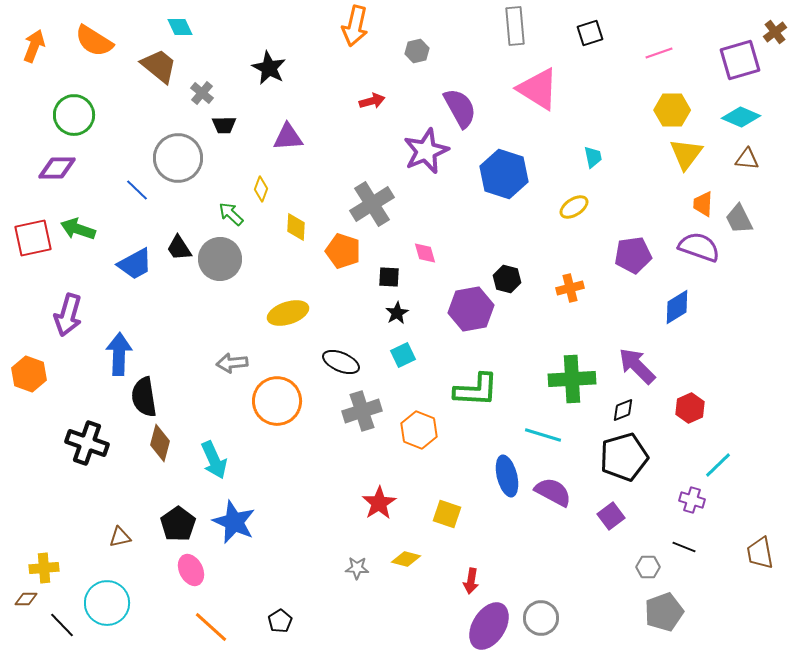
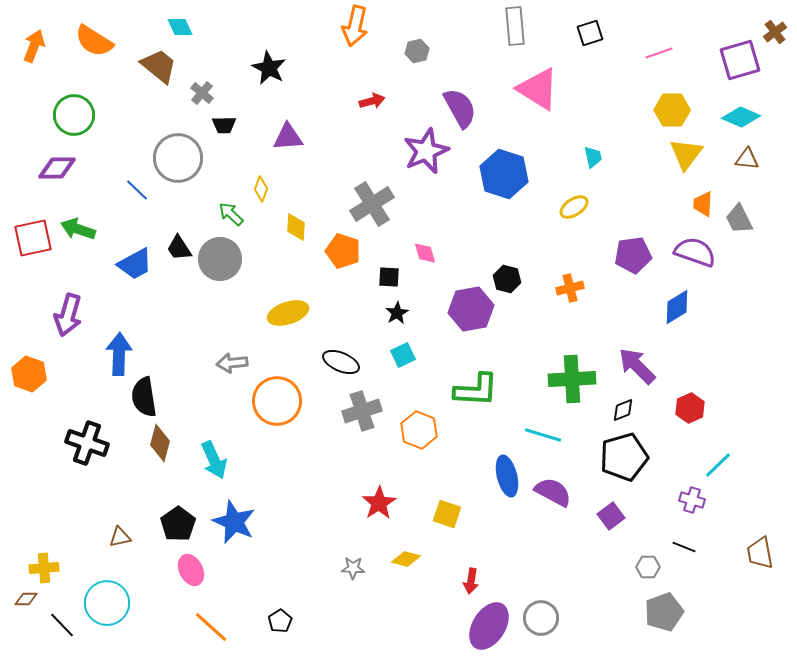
purple semicircle at (699, 247): moved 4 px left, 5 px down
gray star at (357, 568): moved 4 px left
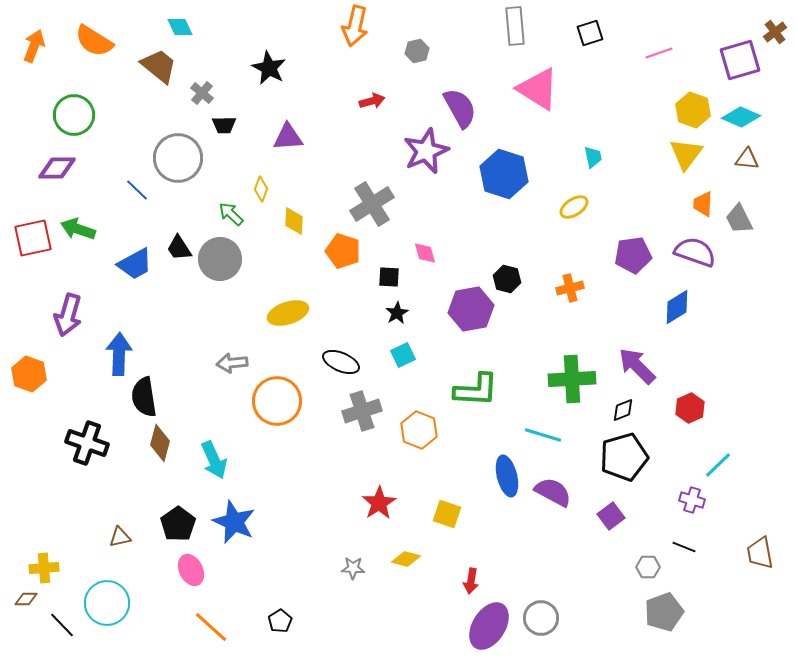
yellow hexagon at (672, 110): moved 21 px right; rotated 20 degrees clockwise
yellow diamond at (296, 227): moved 2 px left, 6 px up
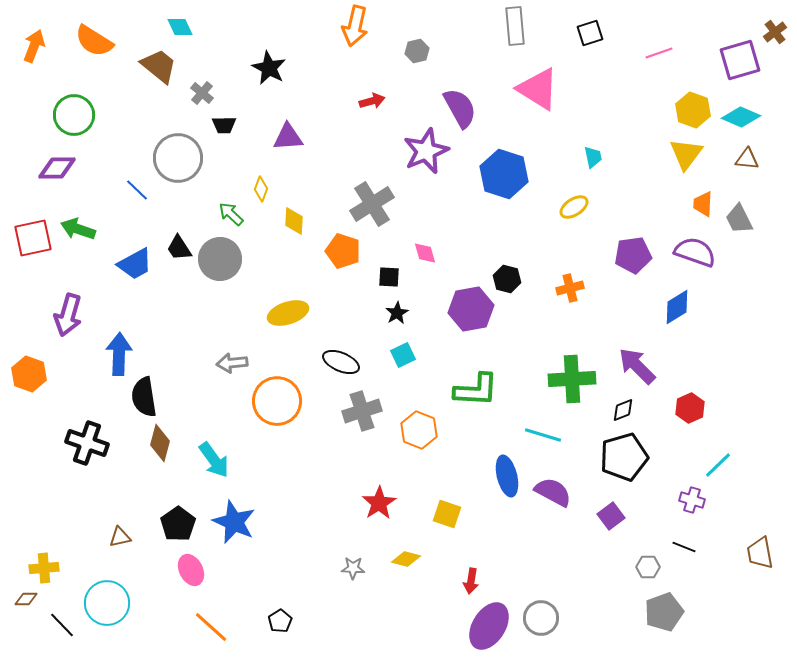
cyan arrow at (214, 460): rotated 12 degrees counterclockwise
